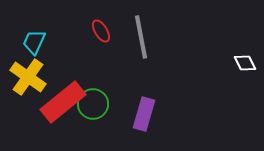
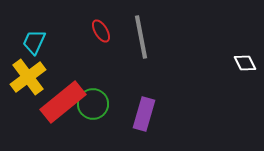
yellow cross: rotated 18 degrees clockwise
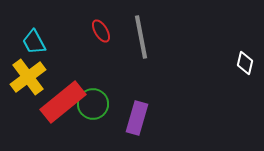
cyan trapezoid: rotated 52 degrees counterclockwise
white diamond: rotated 40 degrees clockwise
purple rectangle: moved 7 px left, 4 px down
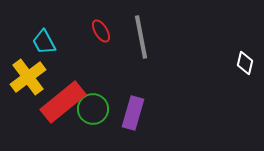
cyan trapezoid: moved 10 px right
green circle: moved 5 px down
purple rectangle: moved 4 px left, 5 px up
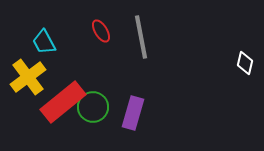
green circle: moved 2 px up
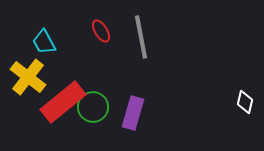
white diamond: moved 39 px down
yellow cross: rotated 15 degrees counterclockwise
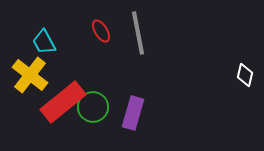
gray line: moved 3 px left, 4 px up
yellow cross: moved 2 px right, 2 px up
white diamond: moved 27 px up
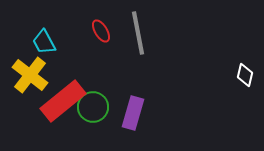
red rectangle: moved 1 px up
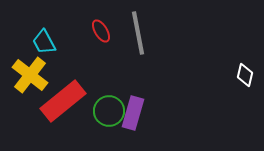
green circle: moved 16 px right, 4 px down
